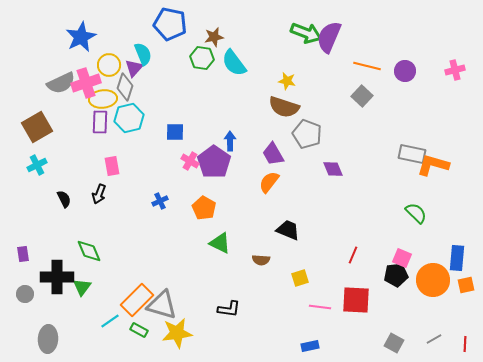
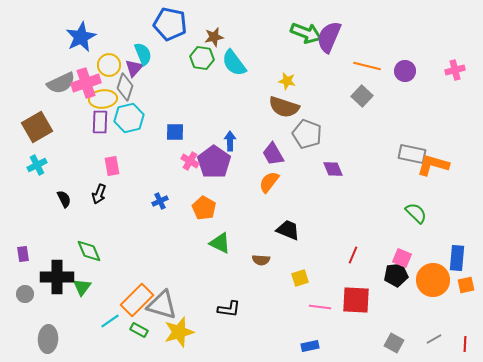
yellow star at (177, 333): moved 2 px right, 1 px up; rotated 8 degrees counterclockwise
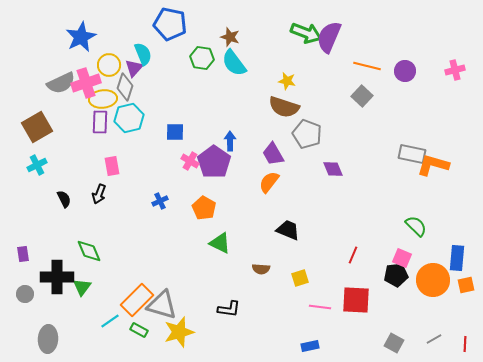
brown star at (214, 37): moved 16 px right; rotated 30 degrees clockwise
green semicircle at (416, 213): moved 13 px down
brown semicircle at (261, 260): moved 9 px down
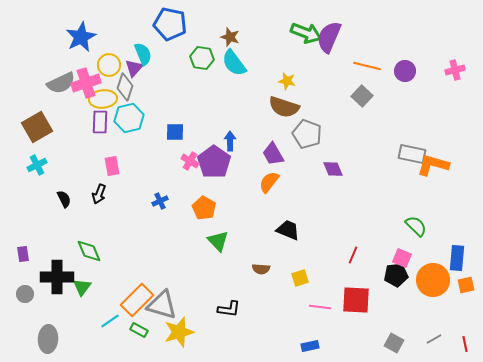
green triangle at (220, 243): moved 2 px left, 2 px up; rotated 20 degrees clockwise
red line at (465, 344): rotated 14 degrees counterclockwise
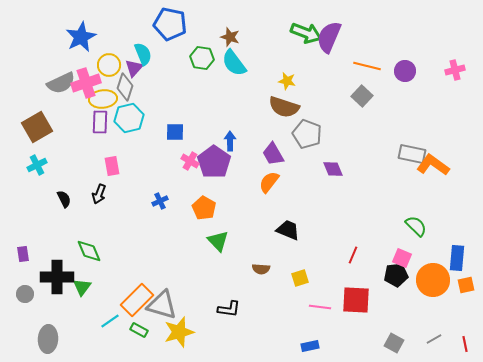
orange L-shape at (433, 165): rotated 20 degrees clockwise
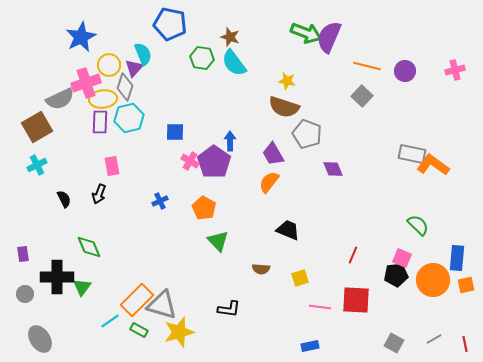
gray semicircle at (61, 83): moved 1 px left, 16 px down
green semicircle at (416, 226): moved 2 px right, 1 px up
green diamond at (89, 251): moved 4 px up
gray ellipse at (48, 339): moved 8 px left; rotated 36 degrees counterclockwise
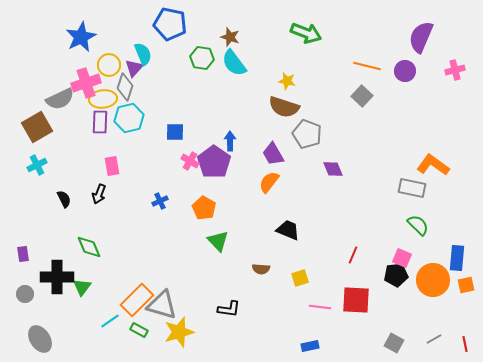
purple semicircle at (329, 37): moved 92 px right
gray rectangle at (412, 154): moved 34 px down
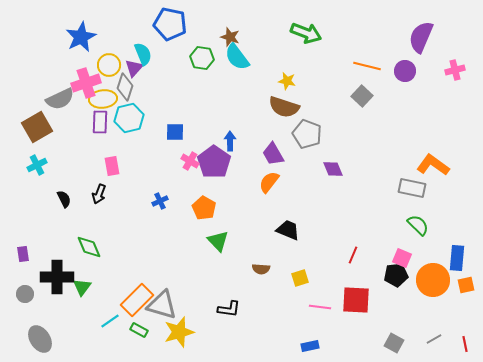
cyan semicircle at (234, 63): moved 3 px right, 6 px up
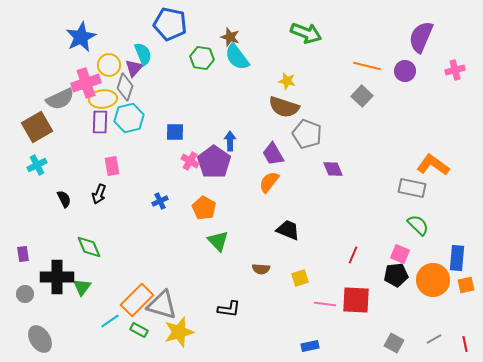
pink square at (402, 258): moved 2 px left, 4 px up
pink line at (320, 307): moved 5 px right, 3 px up
